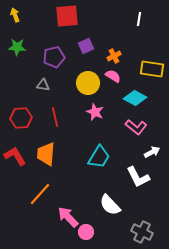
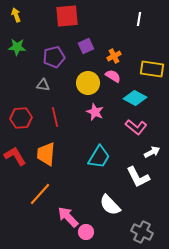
yellow arrow: moved 1 px right
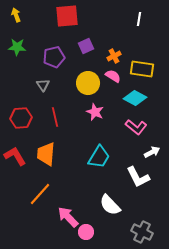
yellow rectangle: moved 10 px left
gray triangle: rotated 48 degrees clockwise
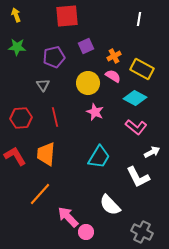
yellow rectangle: rotated 20 degrees clockwise
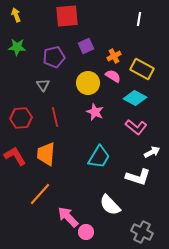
white L-shape: rotated 45 degrees counterclockwise
